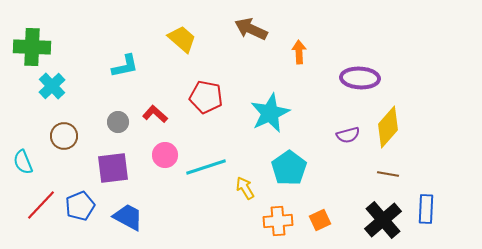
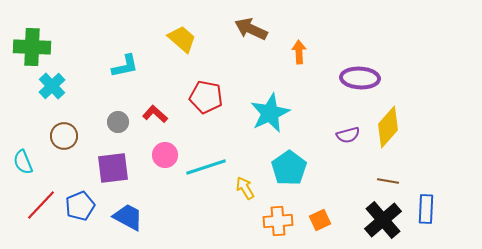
brown line: moved 7 px down
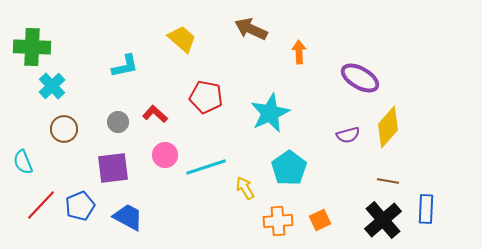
purple ellipse: rotated 27 degrees clockwise
brown circle: moved 7 px up
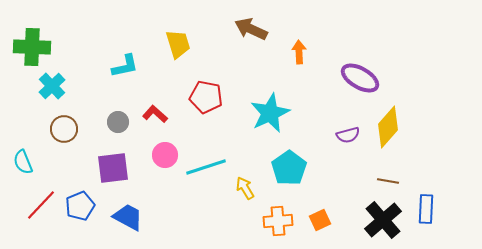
yellow trapezoid: moved 4 px left, 5 px down; rotated 32 degrees clockwise
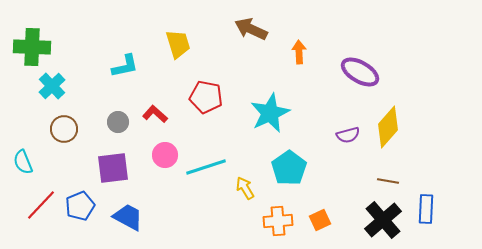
purple ellipse: moved 6 px up
